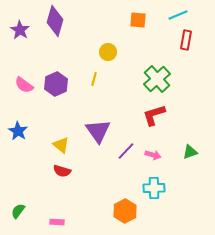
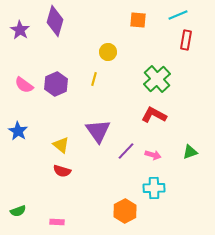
red L-shape: rotated 45 degrees clockwise
green semicircle: rotated 147 degrees counterclockwise
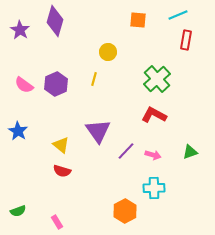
pink rectangle: rotated 56 degrees clockwise
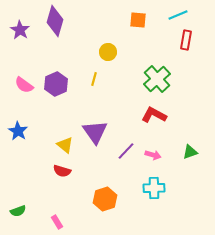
purple triangle: moved 3 px left, 1 px down
yellow triangle: moved 4 px right
orange hexagon: moved 20 px left, 12 px up; rotated 10 degrees clockwise
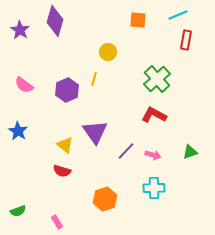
purple hexagon: moved 11 px right, 6 px down
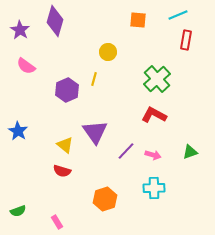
pink semicircle: moved 2 px right, 19 px up
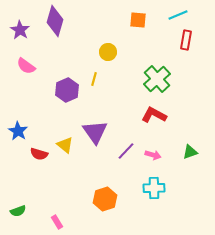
red semicircle: moved 23 px left, 17 px up
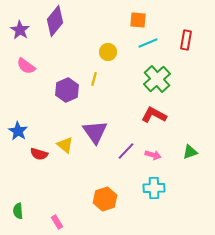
cyan line: moved 30 px left, 28 px down
purple diamond: rotated 24 degrees clockwise
green semicircle: rotated 105 degrees clockwise
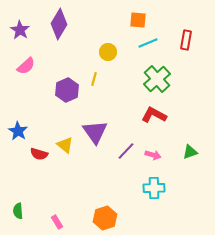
purple diamond: moved 4 px right, 3 px down; rotated 8 degrees counterclockwise
pink semicircle: rotated 78 degrees counterclockwise
orange hexagon: moved 19 px down
